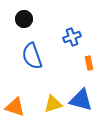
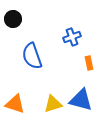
black circle: moved 11 px left
orange triangle: moved 3 px up
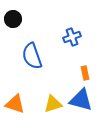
orange rectangle: moved 4 px left, 10 px down
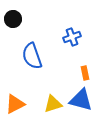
orange triangle: rotated 45 degrees counterclockwise
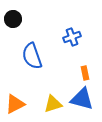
blue triangle: moved 1 px right, 1 px up
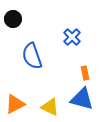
blue cross: rotated 24 degrees counterclockwise
yellow triangle: moved 3 px left, 3 px down; rotated 42 degrees clockwise
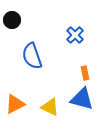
black circle: moved 1 px left, 1 px down
blue cross: moved 3 px right, 2 px up
